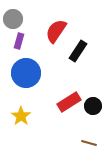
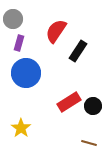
purple rectangle: moved 2 px down
yellow star: moved 12 px down
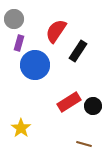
gray circle: moved 1 px right
blue circle: moved 9 px right, 8 px up
brown line: moved 5 px left, 1 px down
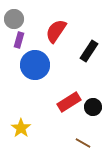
purple rectangle: moved 3 px up
black rectangle: moved 11 px right
black circle: moved 1 px down
brown line: moved 1 px left, 1 px up; rotated 14 degrees clockwise
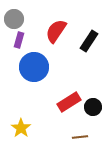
black rectangle: moved 10 px up
blue circle: moved 1 px left, 2 px down
brown line: moved 3 px left, 6 px up; rotated 35 degrees counterclockwise
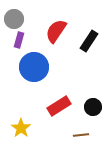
red rectangle: moved 10 px left, 4 px down
brown line: moved 1 px right, 2 px up
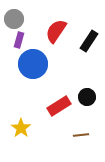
blue circle: moved 1 px left, 3 px up
black circle: moved 6 px left, 10 px up
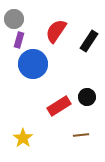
yellow star: moved 2 px right, 10 px down
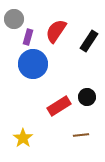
purple rectangle: moved 9 px right, 3 px up
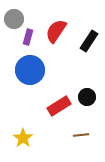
blue circle: moved 3 px left, 6 px down
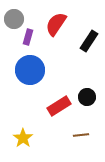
red semicircle: moved 7 px up
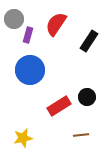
purple rectangle: moved 2 px up
yellow star: rotated 24 degrees clockwise
